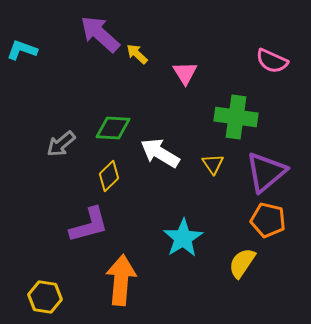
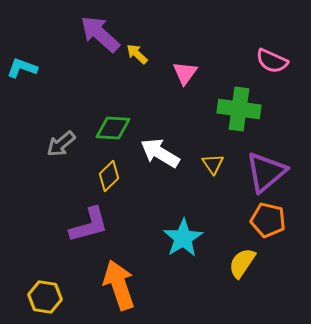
cyan L-shape: moved 18 px down
pink triangle: rotated 8 degrees clockwise
green cross: moved 3 px right, 8 px up
orange arrow: moved 2 px left, 5 px down; rotated 24 degrees counterclockwise
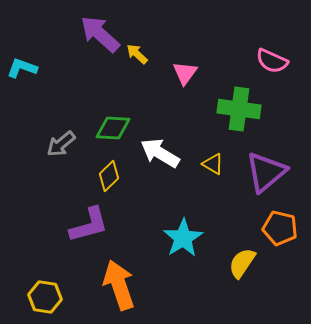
yellow triangle: rotated 25 degrees counterclockwise
orange pentagon: moved 12 px right, 8 px down
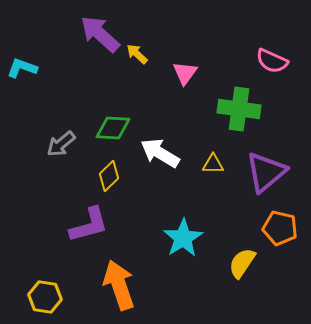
yellow triangle: rotated 30 degrees counterclockwise
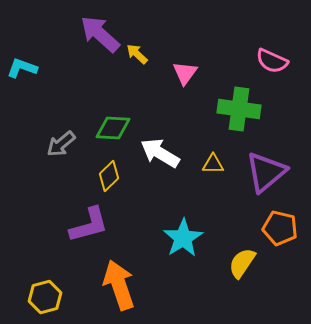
yellow hexagon: rotated 24 degrees counterclockwise
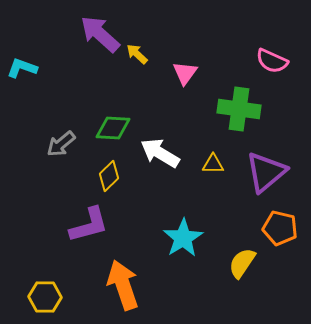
orange arrow: moved 4 px right
yellow hexagon: rotated 16 degrees clockwise
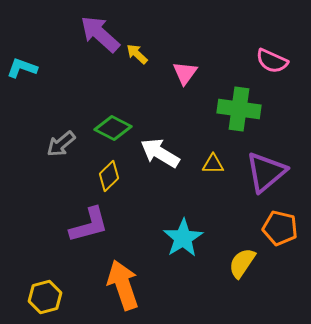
green diamond: rotated 24 degrees clockwise
yellow hexagon: rotated 16 degrees counterclockwise
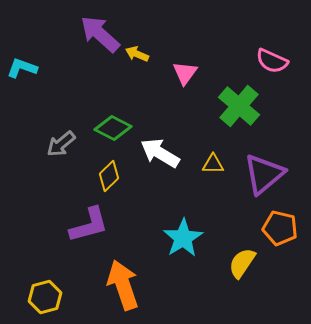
yellow arrow: rotated 20 degrees counterclockwise
green cross: moved 3 px up; rotated 33 degrees clockwise
purple triangle: moved 2 px left, 2 px down
